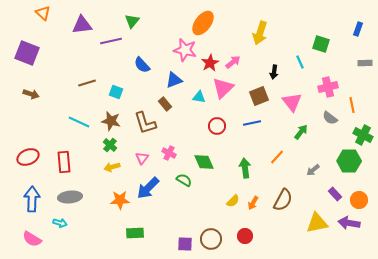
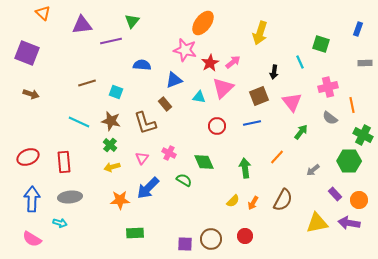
blue semicircle at (142, 65): rotated 138 degrees clockwise
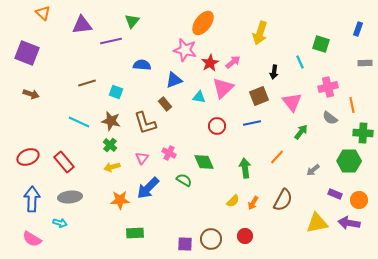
green cross at (363, 135): moved 2 px up; rotated 24 degrees counterclockwise
red rectangle at (64, 162): rotated 35 degrees counterclockwise
purple rectangle at (335, 194): rotated 24 degrees counterclockwise
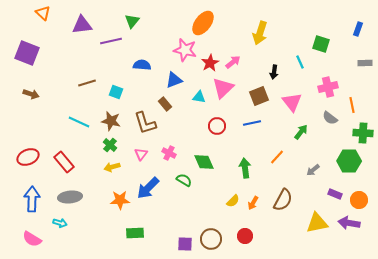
pink triangle at (142, 158): moved 1 px left, 4 px up
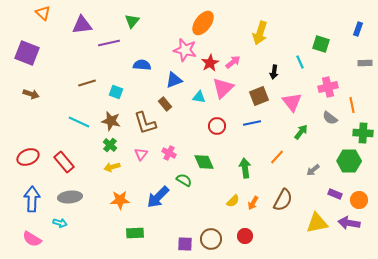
purple line at (111, 41): moved 2 px left, 2 px down
blue arrow at (148, 188): moved 10 px right, 9 px down
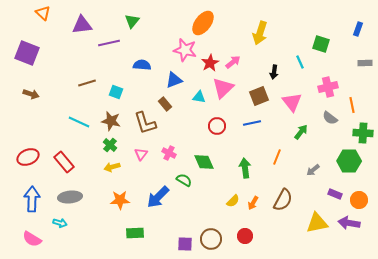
orange line at (277, 157): rotated 21 degrees counterclockwise
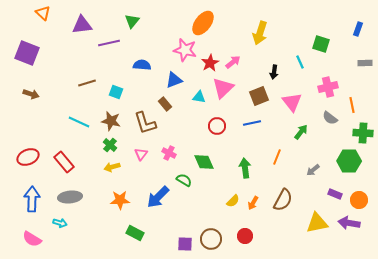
green rectangle at (135, 233): rotated 30 degrees clockwise
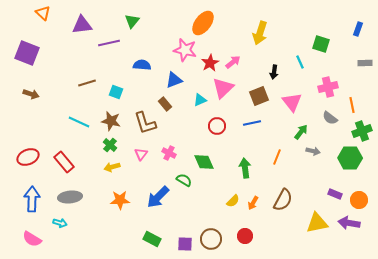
cyan triangle at (199, 97): moved 1 px right, 3 px down; rotated 32 degrees counterclockwise
green cross at (363, 133): moved 1 px left, 2 px up; rotated 24 degrees counterclockwise
green hexagon at (349, 161): moved 1 px right, 3 px up
gray arrow at (313, 170): moved 19 px up; rotated 128 degrees counterclockwise
green rectangle at (135, 233): moved 17 px right, 6 px down
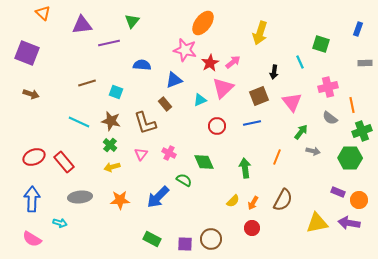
red ellipse at (28, 157): moved 6 px right
purple rectangle at (335, 194): moved 3 px right, 2 px up
gray ellipse at (70, 197): moved 10 px right
red circle at (245, 236): moved 7 px right, 8 px up
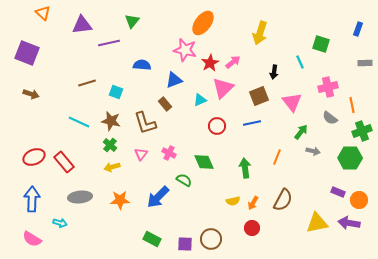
yellow semicircle at (233, 201): rotated 32 degrees clockwise
